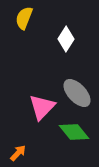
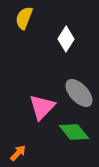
gray ellipse: moved 2 px right
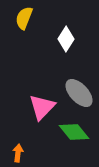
orange arrow: rotated 36 degrees counterclockwise
